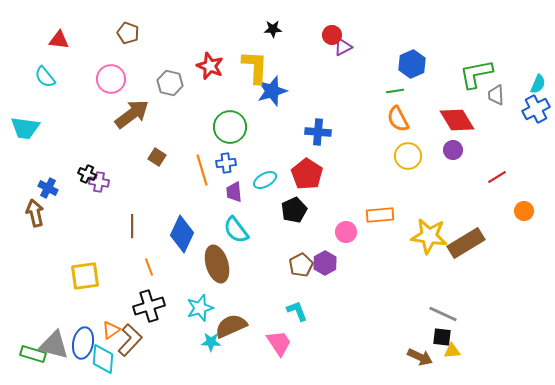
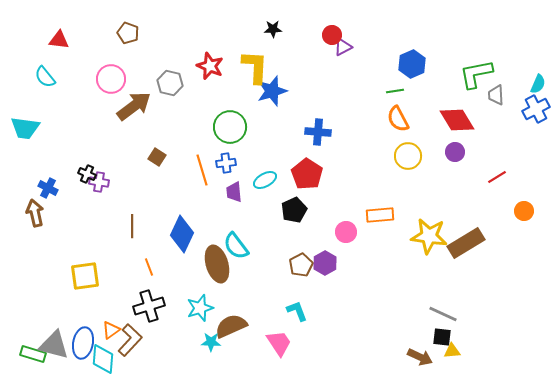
brown arrow at (132, 114): moved 2 px right, 8 px up
purple circle at (453, 150): moved 2 px right, 2 px down
cyan semicircle at (236, 230): moved 16 px down
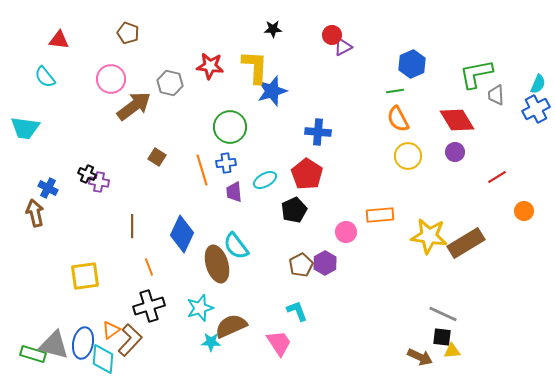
red star at (210, 66): rotated 16 degrees counterclockwise
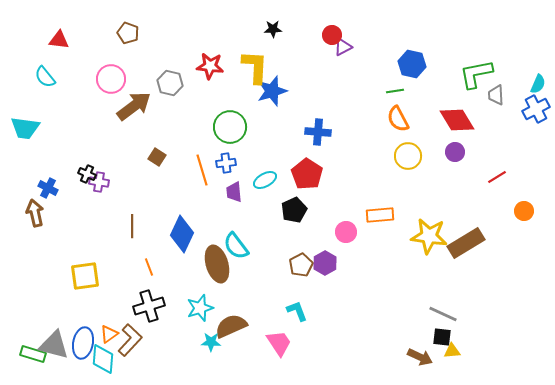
blue hexagon at (412, 64): rotated 24 degrees counterclockwise
orange triangle at (111, 330): moved 2 px left, 4 px down
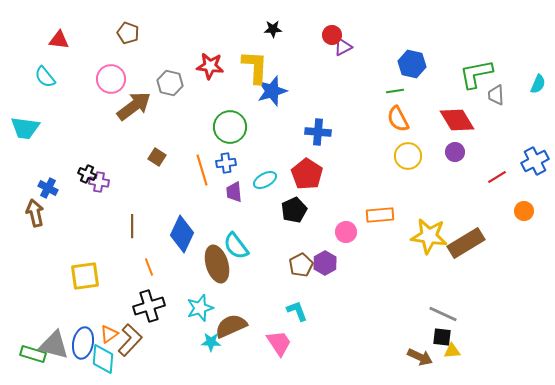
blue cross at (536, 109): moved 1 px left, 52 px down
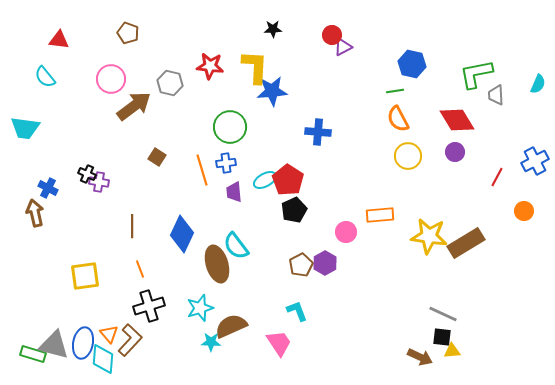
blue star at (272, 91): rotated 12 degrees clockwise
red pentagon at (307, 174): moved 19 px left, 6 px down
red line at (497, 177): rotated 30 degrees counterclockwise
orange line at (149, 267): moved 9 px left, 2 px down
orange triangle at (109, 334): rotated 36 degrees counterclockwise
